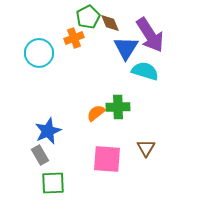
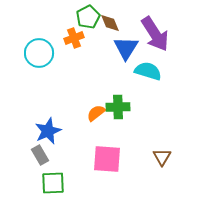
purple arrow: moved 5 px right, 1 px up
cyan semicircle: moved 3 px right
brown triangle: moved 16 px right, 9 px down
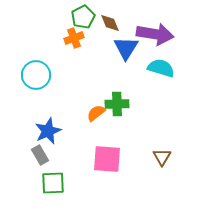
green pentagon: moved 5 px left
purple arrow: rotated 48 degrees counterclockwise
cyan circle: moved 3 px left, 22 px down
cyan semicircle: moved 13 px right, 3 px up
green cross: moved 1 px left, 3 px up
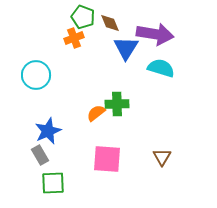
green pentagon: rotated 25 degrees counterclockwise
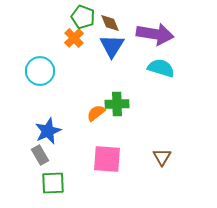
orange cross: rotated 24 degrees counterclockwise
blue triangle: moved 14 px left, 2 px up
cyan circle: moved 4 px right, 4 px up
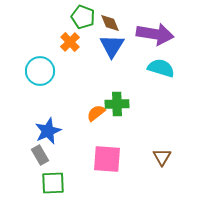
orange cross: moved 4 px left, 4 px down
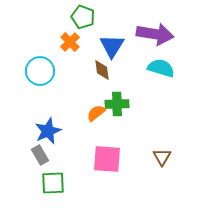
brown diamond: moved 8 px left, 47 px down; rotated 15 degrees clockwise
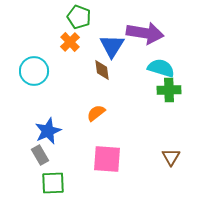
green pentagon: moved 4 px left
purple arrow: moved 10 px left, 1 px up
cyan circle: moved 6 px left
green cross: moved 52 px right, 14 px up
brown triangle: moved 9 px right
